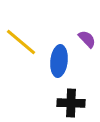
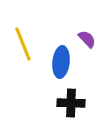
yellow line: moved 2 px right, 2 px down; rotated 28 degrees clockwise
blue ellipse: moved 2 px right, 1 px down
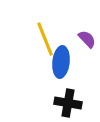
yellow line: moved 22 px right, 5 px up
black cross: moved 3 px left; rotated 8 degrees clockwise
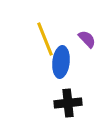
black cross: rotated 16 degrees counterclockwise
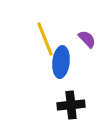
black cross: moved 3 px right, 2 px down
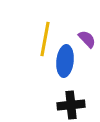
yellow line: rotated 32 degrees clockwise
blue ellipse: moved 4 px right, 1 px up
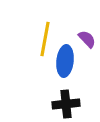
black cross: moved 5 px left, 1 px up
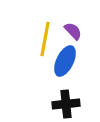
purple semicircle: moved 14 px left, 8 px up
blue ellipse: rotated 20 degrees clockwise
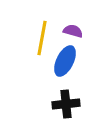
purple semicircle: rotated 30 degrees counterclockwise
yellow line: moved 3 px left, 1 px up
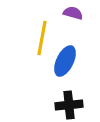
purple semicircle: moved 18 px up
black cross: moved 3 px right, 1 px down
